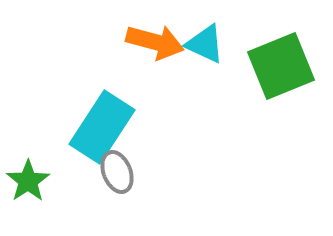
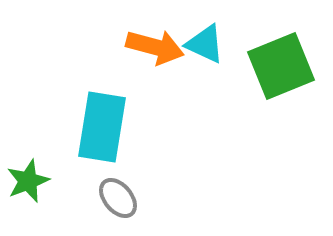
orange arrow: moved 5 px down
cyan rectangle: rotated 24 degrees counterclockwise
gray ellipse: moved 1 px right, 26 px down; rotated 18 degrees counterclockwise
green star: rotated 12 degrees clockwise
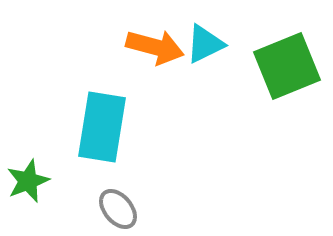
cyan triangle: rotated 51 degrees counterclockwise
green square: moved 6 px right
gray ellipse: moved 11 px down
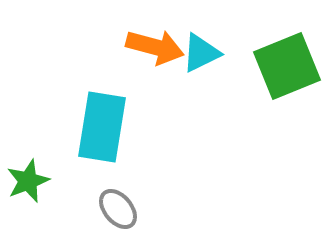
cyan triangle: moved 4 px left, 9 px down
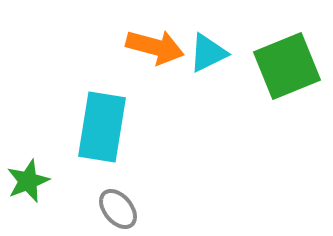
cyan triangle: moved 7 px right
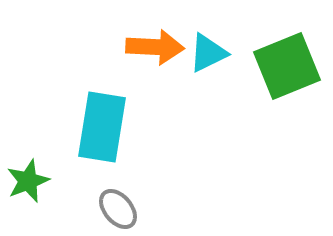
orange arrow: rotated 12 degrees counterclockwise
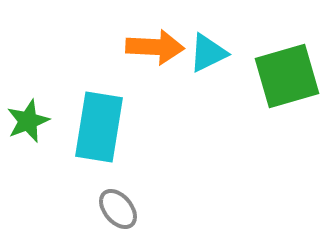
green square: moved 10 px down; rotated 6 degrees clockwise
cyan rectangle: moved 3 px left
green star: moved 60 px up
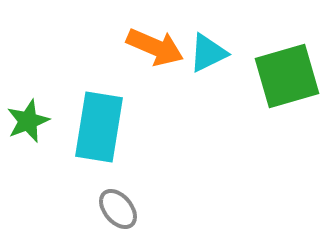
orange arrow: rotated 20 degrees clockwise
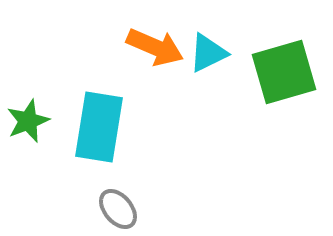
green square: moved 3 px left, 4 px up
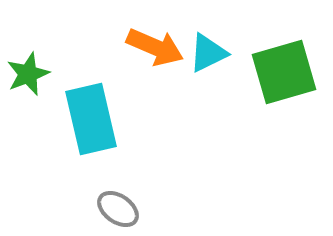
green star: moved 47 px up
cyan rectangle: moved 8 px left, 8 px up; rotated 22 degrees counterclockwise
gray ellipse: rotated 15 degrees counterclockwise
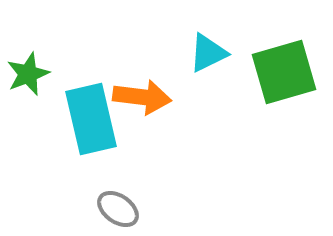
orange arrow: moved 13 px left, 50 px down; rotated 16 degrees counterclockwise
